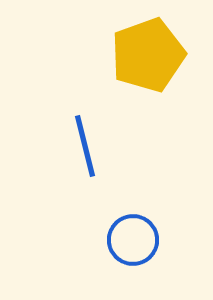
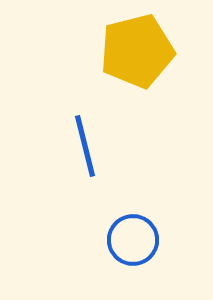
yellow pentagon: moved 11 px left, 4 px up; rotated 6 degrees clockwise
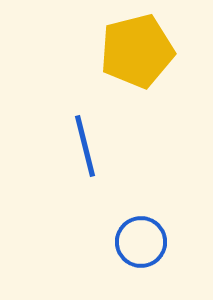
blue circle: moved 8 px right, 2 px down
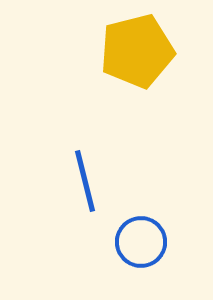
blue line: moved 35 px down
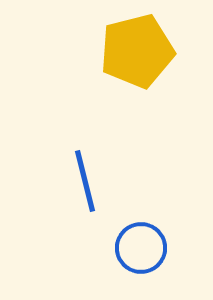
blue circle: moved 6 px down
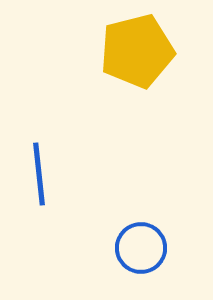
blue line: moved 46 px left, 7 px up; rotated 8 degrees clockwise
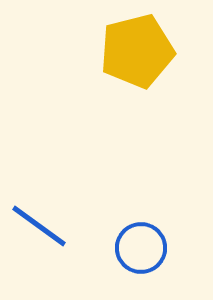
blue line: moved 52 px down; rotated 48 degrees counterclockwise
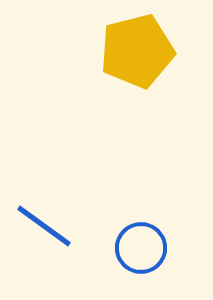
blue line: moved 5 px right
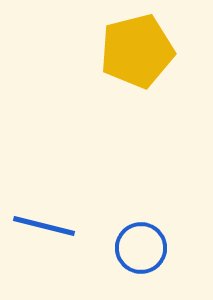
blue line: rotated 22 degrees counterclockwise
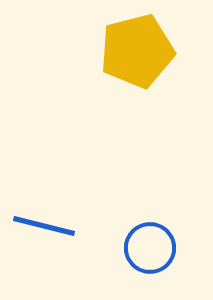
blue circle: moved 9 px right
